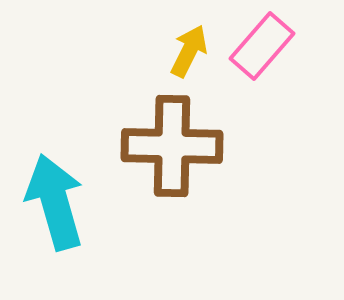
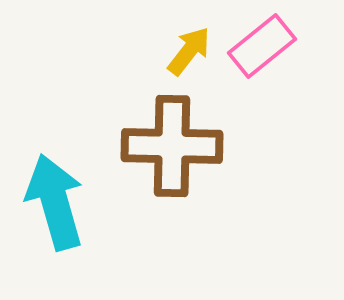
pink rectangle: rotated 10 degrees clockwise
yellow arrow: rotated 12 degrees clockwise
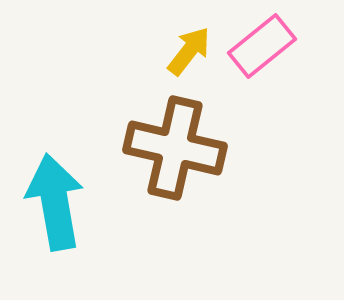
brown cross: moved 3 px right, 2 px down; rotated 12 degrees clockwise
cyan arrow: rotated 6 degrees clockwise
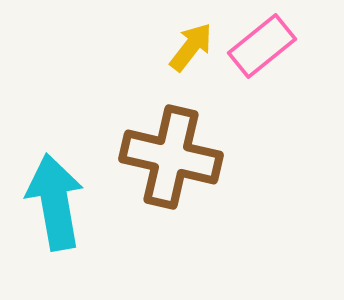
yellow arrow: moved 2 px right, 4 px up
brown cross: moved 4 px left, 9 px down
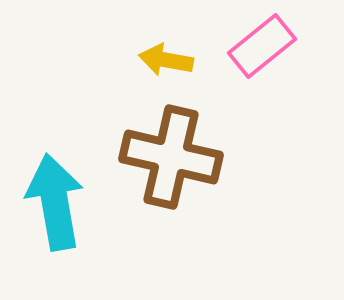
yellow arrow: moved 25 px left, 13 px down; rotated 118 degrees counterclockwise
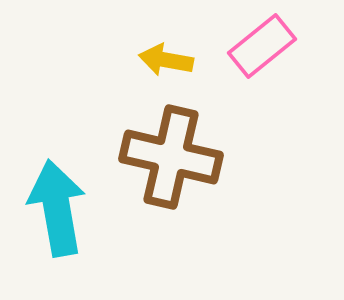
cyan arrow: moved 2 px right, 6 px down
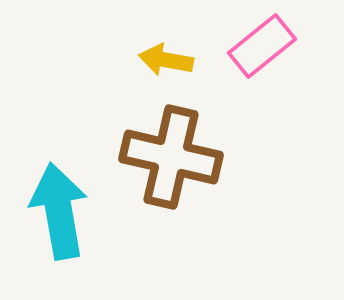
cyan arrow: moved 2 px right, 3 px down
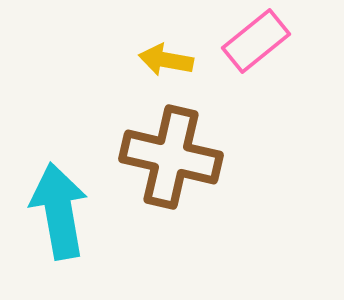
pink rectangle: moved 6 px left, 5 px up
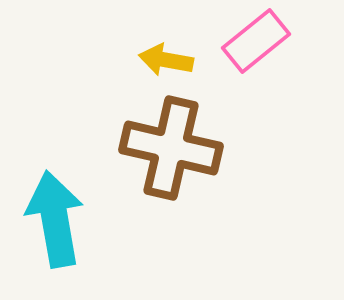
brown cross: moved 9 px up
cyan arrow: moved 4 px left, 8 px down
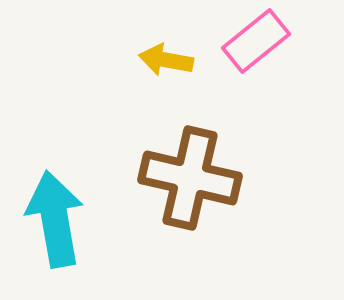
brown cross: moved 19 px right, 30 px down
